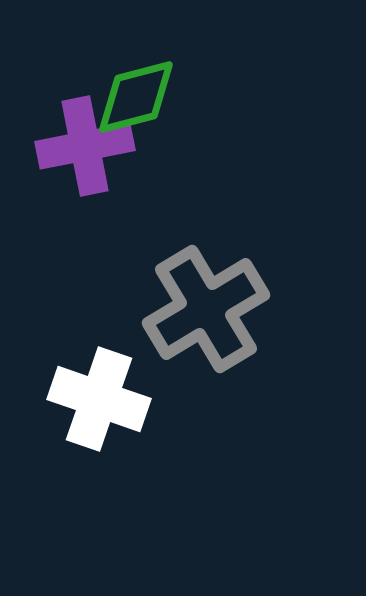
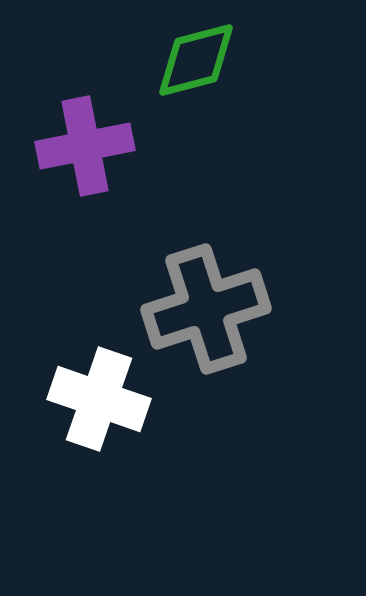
green diamond: moved 60 px right, 37 px up
gray cross: rotated 13 degrees clockwise
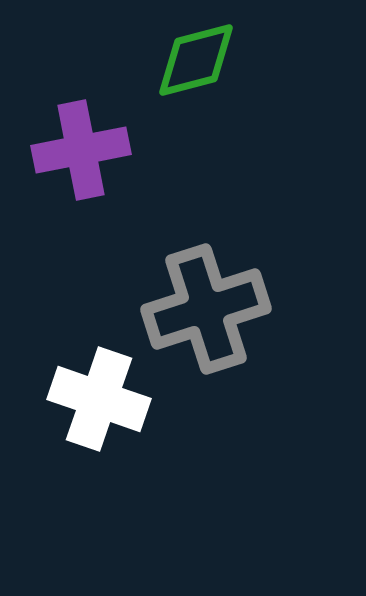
purple cross: moved 4 px left, 4 px down
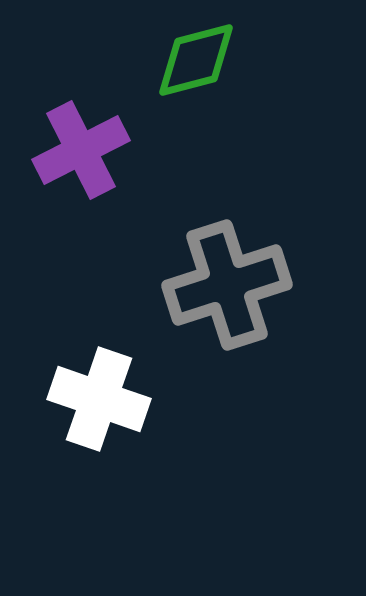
purple cross: rotated 16 degrees counterclockwise
gray cross: moved 21 px right, 24 px up
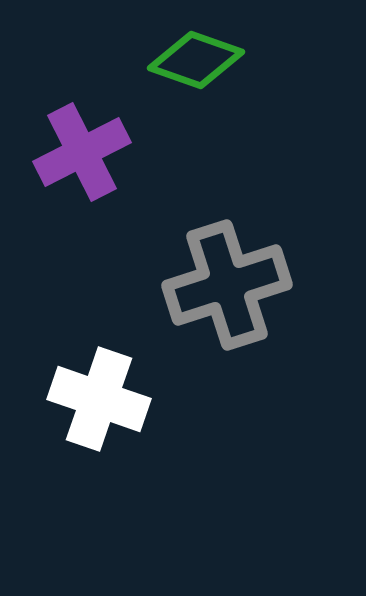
green diamond: rotated 34 degrees clockwise
purple cross: moved 1 px right, 2 px down
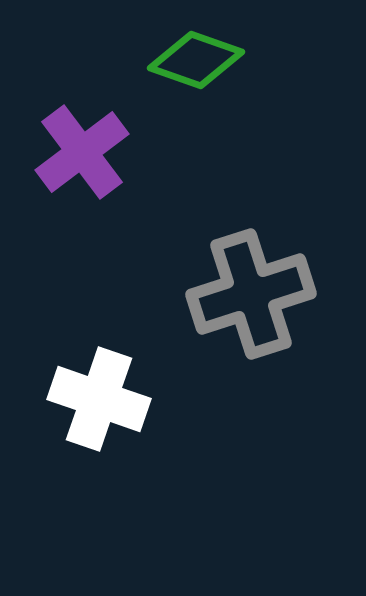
purple cross: rotated 10 degrees counterclockwise
gray cross: moved 24 px right, 9 px down
